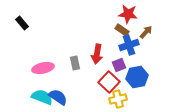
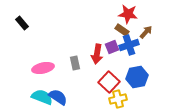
purple square: moved 7 px left, 18 px up
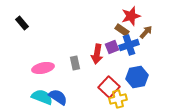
red star: moved 3 px right, 2 px down; rotated 24 degrees counterclockwise
red square: moved 5 px down
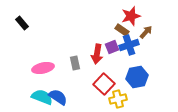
red square: moved 5 px left, 3 px up
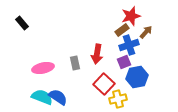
brown rectangle: rotated 72 degrees counterclockwise
purple square: moved 12 px right, 15 px down
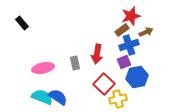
brown arrow: rotated 24 degrees clockwise
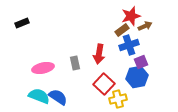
black rectangle: rotated 72 degrees counterclockwise
brown arrow: moved 1 px left, 6 px up
red arrow: moved 2 px right
purple square: moved 17 px right
cyan semicircle: moved 3 px left, 1 px up
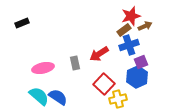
brown rectangle: moved 2 px right
red arrow: rotated 48 degrees clockwise
blue hexagon: rotated 15 degrees counterclockwise
cyan semicircle: rotated 20 degrees clockwise
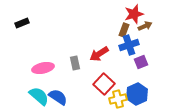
red star: moved 3 px right, 2 px up
brown rectangle: rotated 32 degrees counterclockwise
blue hexagon: moved 17 px down
